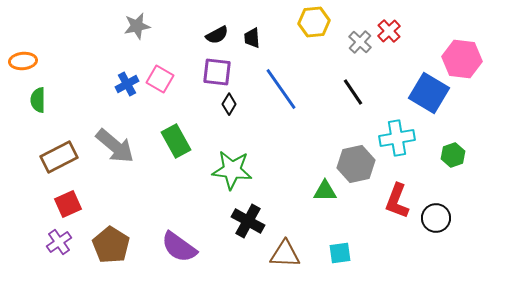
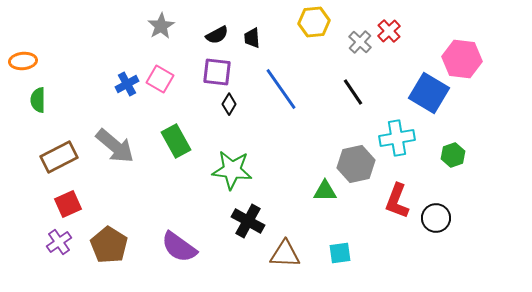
gray star: moved 24 px right; rotated 20 degrees counterclockwise
brown pentagon: moved 2 px left
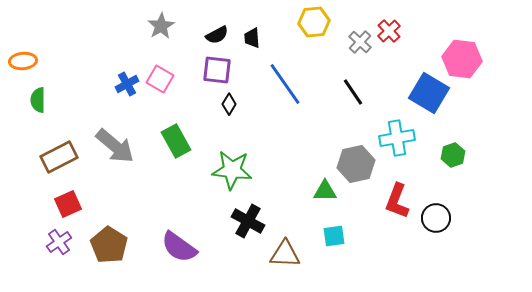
purple square: moved 2 px up
blue line: moved 4 px right, 5 px up
cyan square: moved 6 px left, 17 px up
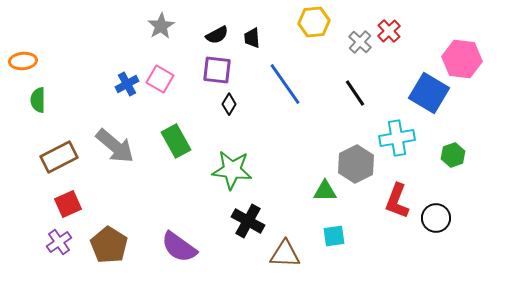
black line: moved 2 px right, 1 px down
gray hexagon: rotated 15 degrees counterclockwise
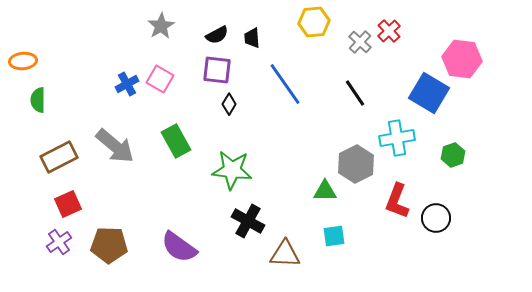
brown pentagon: rotated 30 degrees counterclockwise
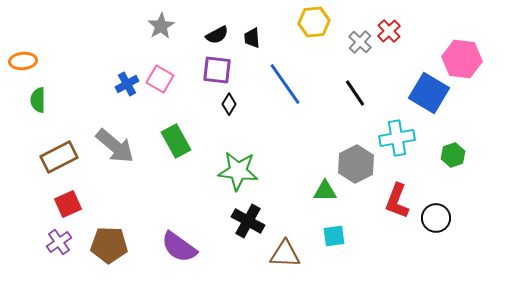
green star: moved 6 px right, 1 px down
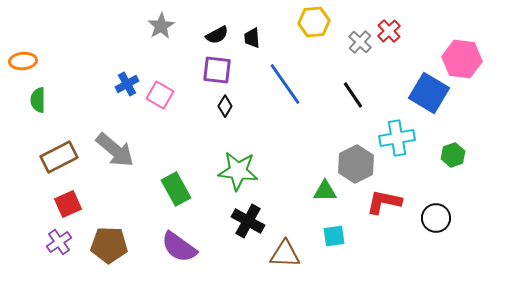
pink square: moved 16 px down
black line: moved 2 px left, 2 px down
black diamond: moved 4 px left, 2 px down
green rectangle: moved 48 px down
gray arrow: moved 4 px down
red L-shape: moved 13 px left, 1 px down; rotated 81 degrees clockwise
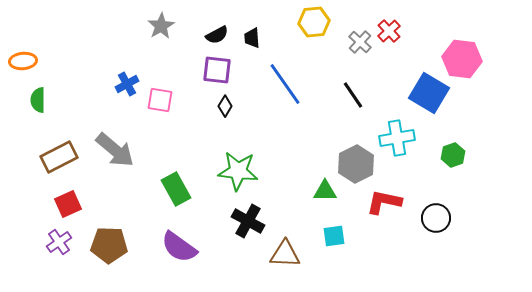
pink square: moved 5 px down; rotated 20 degrees counterclockwise
